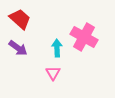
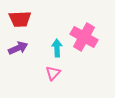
red trapezoid: rotated 135 degrees clockwise
purple arrow: rotated 60 degrees counterclockwise
pink triangle: rotated 14 degrees clockwise
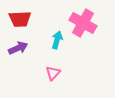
pink cross: moved 1 px left, 14 px up
cyan arrow: moved 8 px up; rotated 18 degrees clockwise
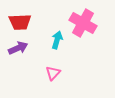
red trapezoid: moved 3 px down
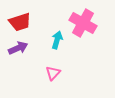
red trapezoid: rotated 15 degrees counterclockwise
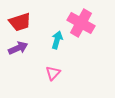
pink cross: moved 2 px left
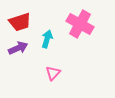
pink cross: moved 1 px left, 1 px down
cyan arrow: moved 10 px left, 1 px up
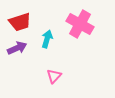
purple arrow: moved 1 px left
pink triangle: moved 1 px right, 3 px down
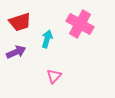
purple arrow: moved 1 px left, 4 px down
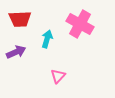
red trapezoid: moved 3 px up; rotated 15 degrees clockwise
pink triangle: moved 4 px right
